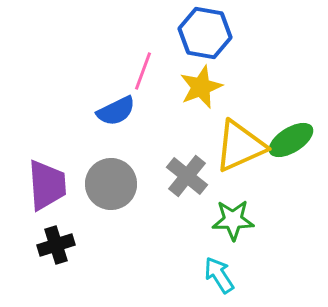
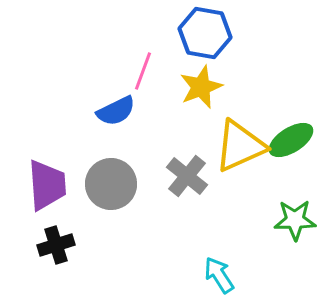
green star: moved 62 px right
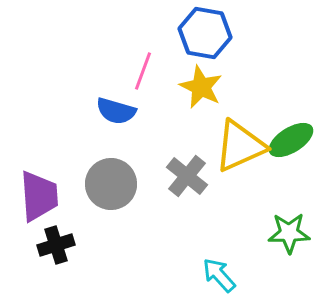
yellow star: rotated 24 degrees counterclockwise
blue semicircle: rotated 42 degrees clockwise
purple trapezoid: moved 8 px left, 11 px down
green star: moved 6 px left, 13 px down
cyan arrow: rotated 9 degrees counterclockwise
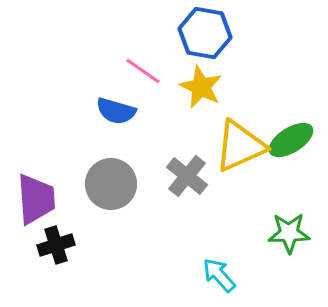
pink line: rotated 75 degrees counterclockwise
purple trapezoid: moved 3 px left, 3 px down
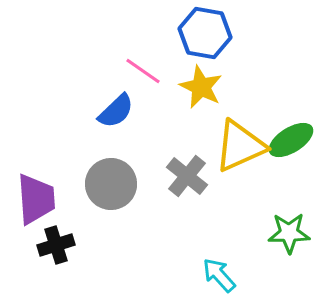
blue semicircle: rotated 60 degrees counterclockwise
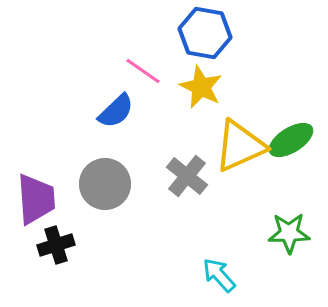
gray circle: moved 6 px left
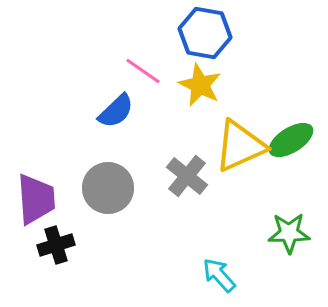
yellow star: moved 1 px left, 2 px up
gray circle: moved 3 px right, 4 px down
